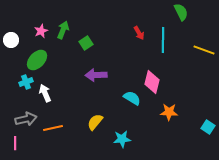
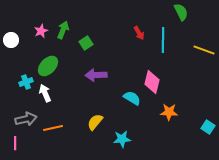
green ellipse: moved 11 px right, 6 px down
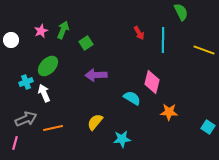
white arrow: moved 1 px left
gray arrow: rotated 10 degrees counterclockwise
pink line: rotated 16 degrees clockwise
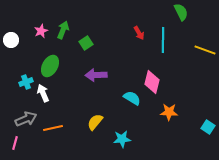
yellow line: moved 1 px right
green ellipse: moved 2 px right; rotated 15 degrees counterclockwise
white arrow: moved 1 px left
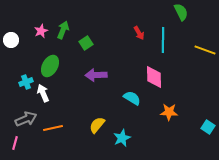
pink diamond: moved 2 px right, 5 px up; rotated 15 degrees counterclockwise
yellow semicircle: moved 2 px right, 3 px down
cyan star: moved 1 px up; rotated 18 degrees counterclockwise
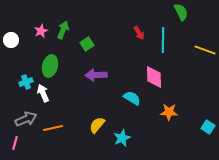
green square: moved 1 px right, 1 px down
green ellipse: rotated 15 degrees counterclockwise
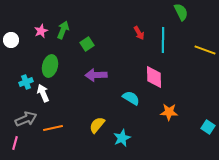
cyan semicircle: moved 1 px left
